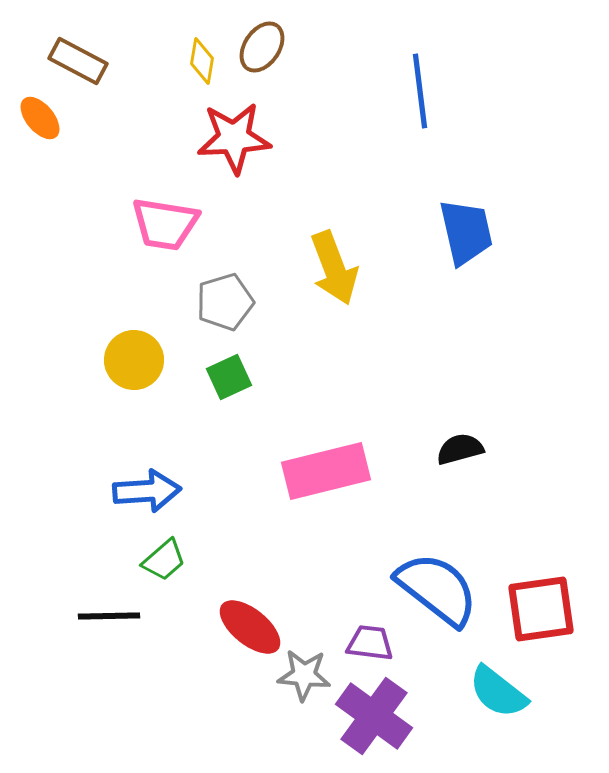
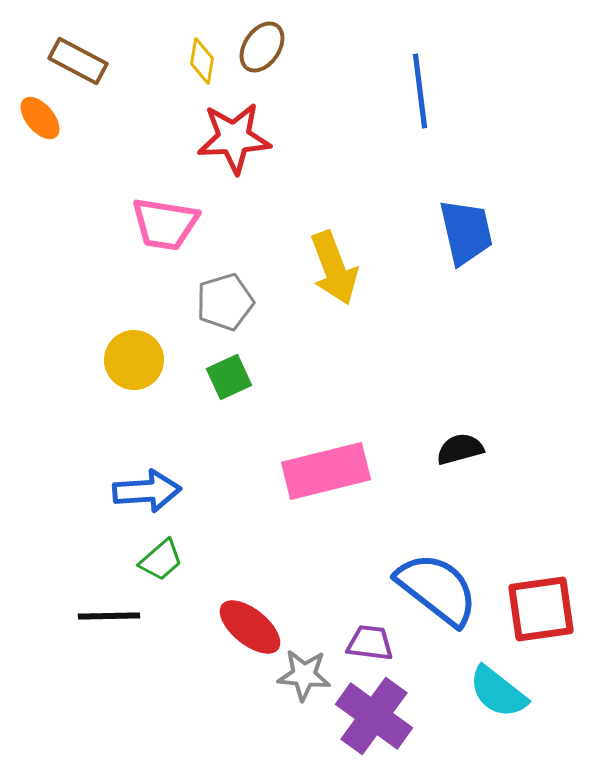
green trapezoid: moved 3 px left
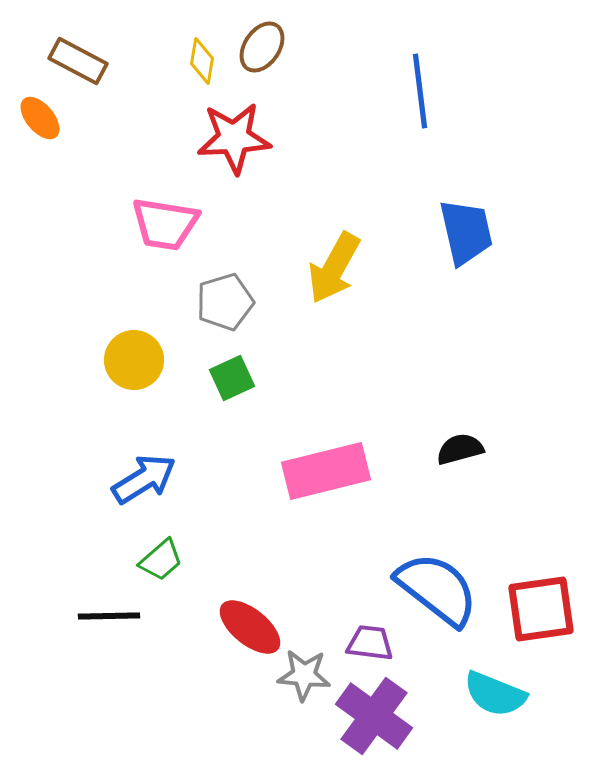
yellow arrow: rotated 50 degrees clockwise
green square: moved 3 px right, 1 px down
blue arrow: moved 3 px left, 12 px up; rotated 28 degrees counterclockwise
cyan semicircle: moved 3 px left, 2 px down; rotated 16 degrees counterclockwise
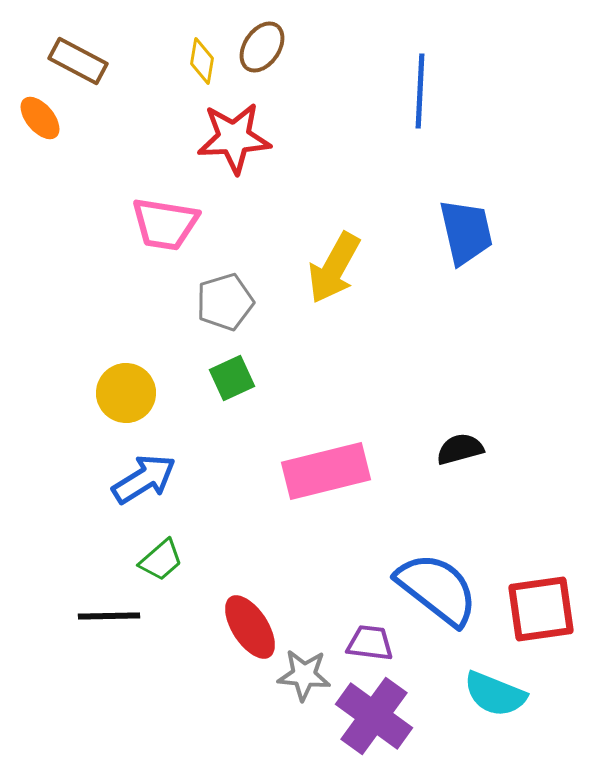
blue line: rotated 10 degrees clockwise
yellow circle: moved 8 px left, 33 px down
red ellipse: rotated 18 degrees clockwise
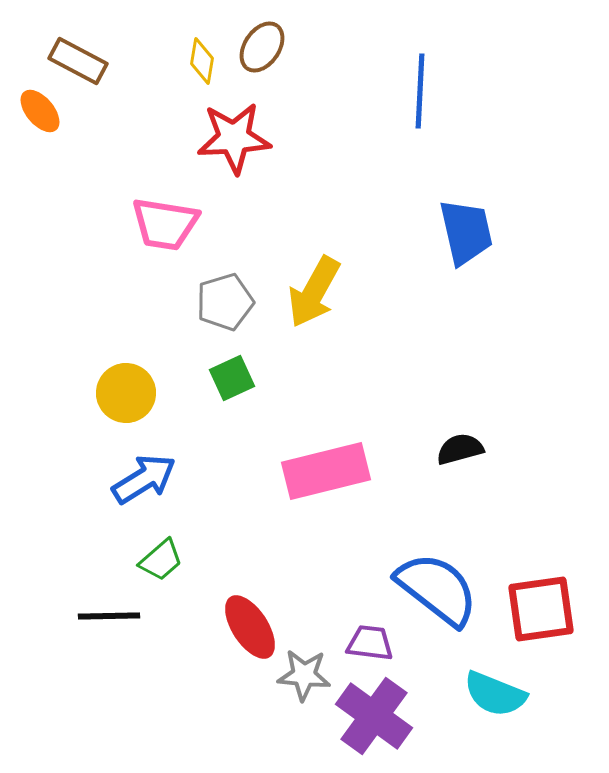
orange ellipse: moved 7 px up
yellow arrow: moved 20 px left, 24 px down
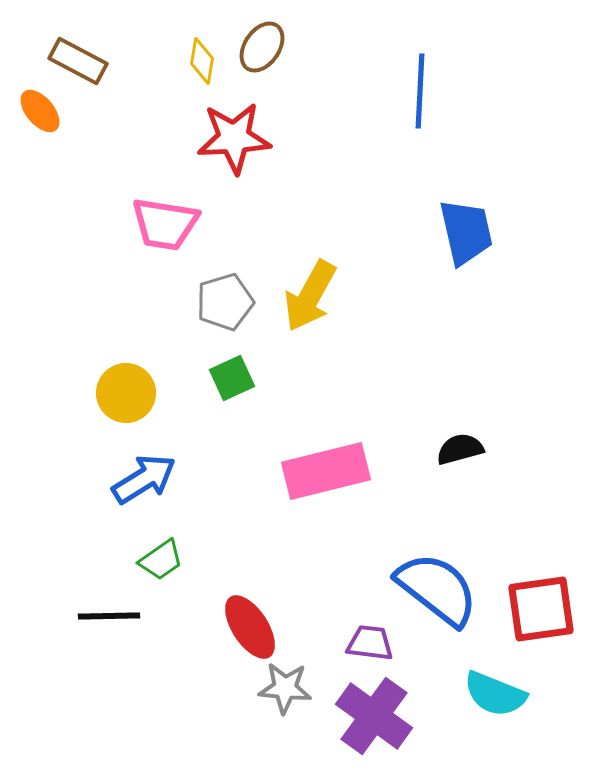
yellow arrow: moved 4 px left, 4 px down
green trapezoid: rotated 6 degrees clockwise
gray star: moved 19 px left, 13 px down
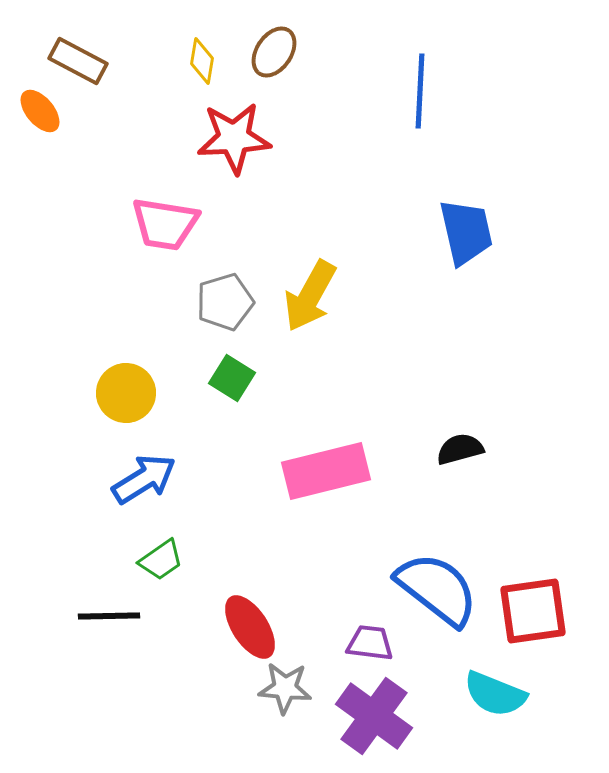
brown ellipse: moved 12 px right, 5 px down
green square: rotated 33 degrees counterclockwise
red square: moved 8 px left, 2 px down
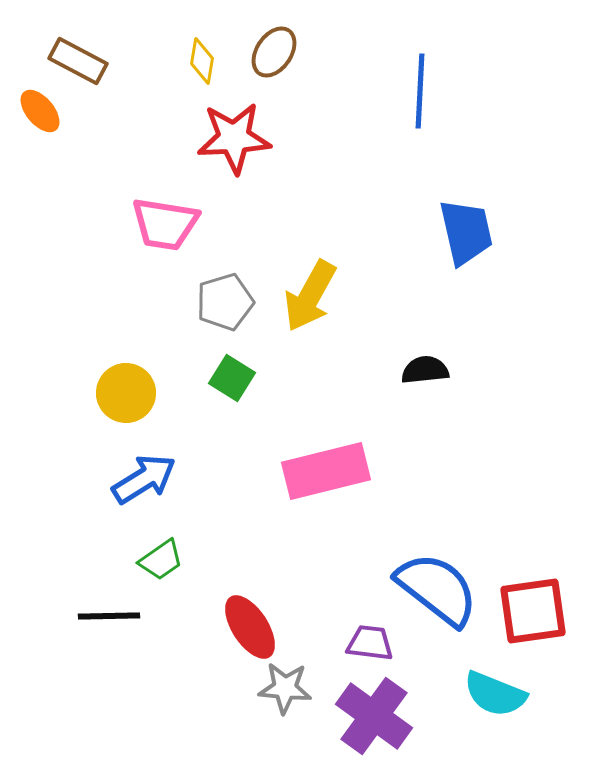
black semicircle: moved 35 px left, 79 px up; rotated 9 degrees clockwise
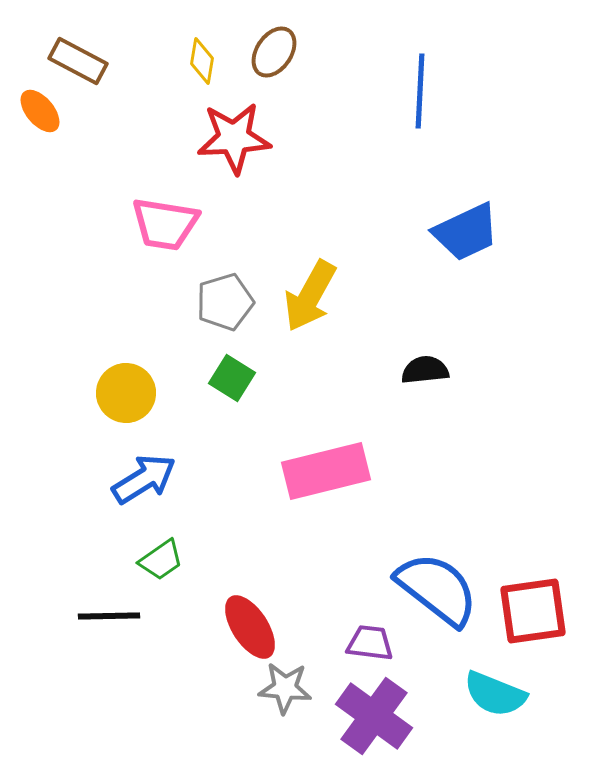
blue trapezoid: rotated 78 degrees clockwise
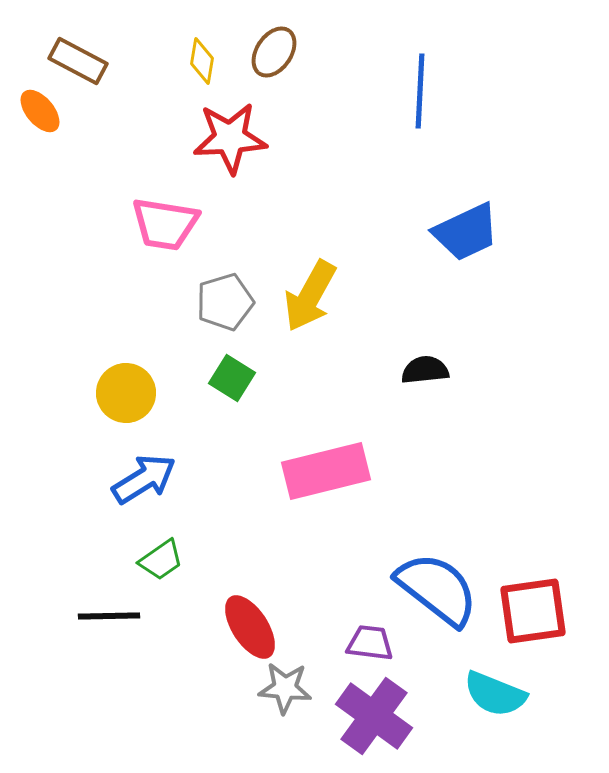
red star: moved 4 px left
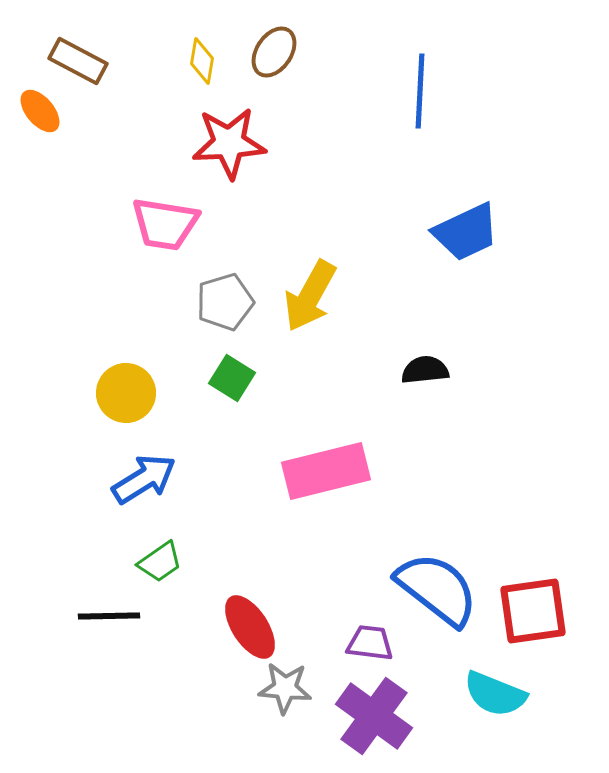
red star: moved 1 px left, 5 px down
green trapezoid: moved 1 px left, 2 px down
